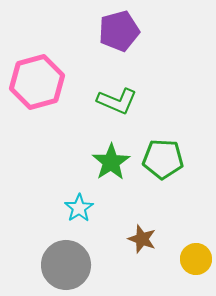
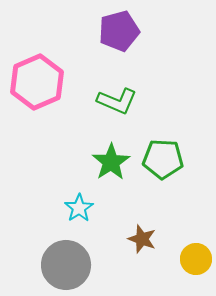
pink hexagon: rotated 8 degrees counterclockwise
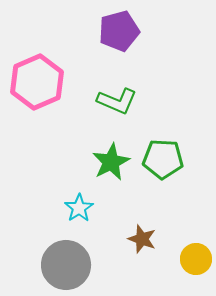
green star: rotated 6 degrees clockwise
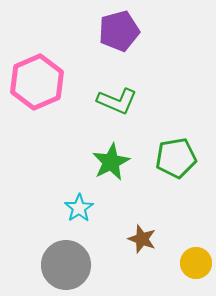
green pentagon: moved 13 px right, 1 px up; rotated 12 degrees counterclockwise
yellow circle: moved 4 px down
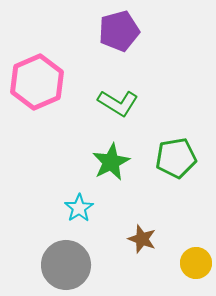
green L-shape: moved 1 px right, 2 px down; rotated 9 degrees clockwise
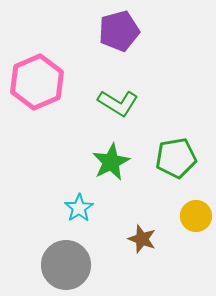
yellow circle: moved 47 px up
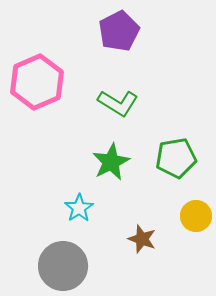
purple pentagon: rotated 12 degrees counterclockwise
gray circle: moved 3 px left, 1 px down
